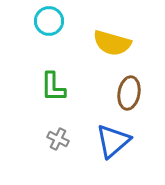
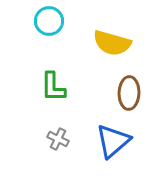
brown ellipse: rotated 8 degrees counterclockwise
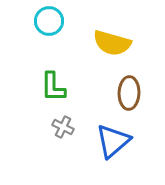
gray cross: moved 5 px right, 12 px up
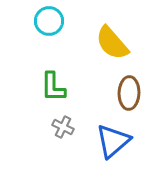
yellow semicircle: rotated 33 degrees clockwise
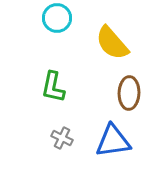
cyan circle: moved 8 px right, 3 px up
green L-shape: rotated 12 degrees clockwise
gray cross: moved 1 px left, 11 px down
blue triangle: rotated 33 degrees clockwise
